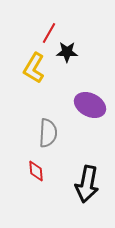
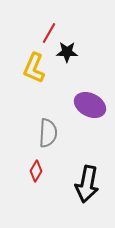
yellow L-shape: rotated 8 degrees counterclockwise
red diamond: rotated 35 degrees clockwise
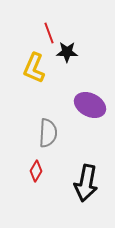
red line: rotated 50 degrees counterclockwise
black arrow: moved 1 px left, 1 px up
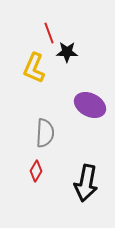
gray semicircle: moved 3 px left
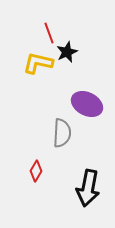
black star: rotated 25 degrees counterclockwise
yellow L-shape: moved 4 px right, 5 px up; rotated 80 degrees clockwise
purple ellipse: moved 3 px left, 1 px up
gray semicircle: moved 17 px right
black arrow: moved 2 px right, 5 px down
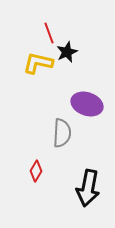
purple ellipse: rotated 8 degrees counterclockwise
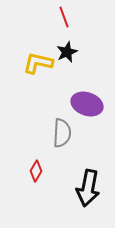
red line: moved 15 px right, 16 px up
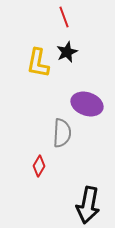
yellow L-shape: rotated 92 degrees counterclockwise
red diamond: moved 3 px right, 5 px up
black arrow: moved 17 px down
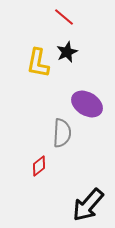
red line: rotated 30 degrees counterclockwise
purple ellipse: rotated 12 degrees clockwise
red diamond: rotated 20 degrees clockwise
black arrow: rotated 30 degrees clockwise
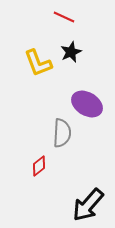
red line: rotated 15 degrees counterclockwise
black star: moved 4 px right
yellow L-shape: rotated 32 degrees counterclockwise
